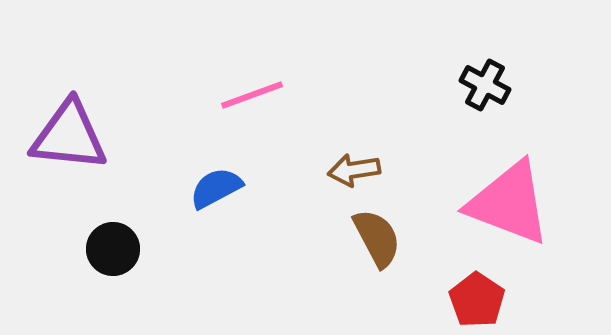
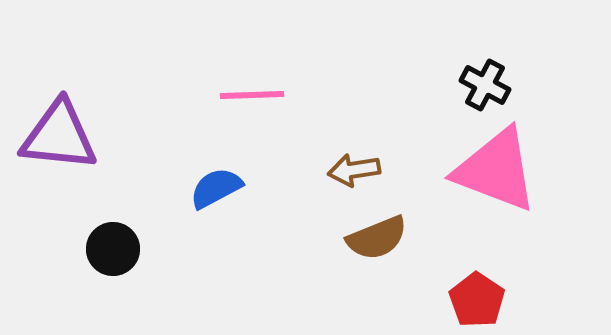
pink line: rotated 18 degrees clockwise
purple triangle: moved 10 px left
pink triangle: moved 13 px left, 33 px up
brown semicircle: rotated 96 degrees clockwise
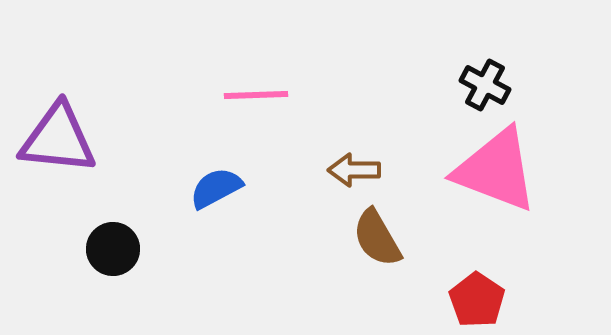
pink line: moved 4 px right
purple triangle: moved 1 px left, 3 px down
brown arrow: rotated 9 degrees clockwise
brown semicircle: rotated 82 degrees clockwise
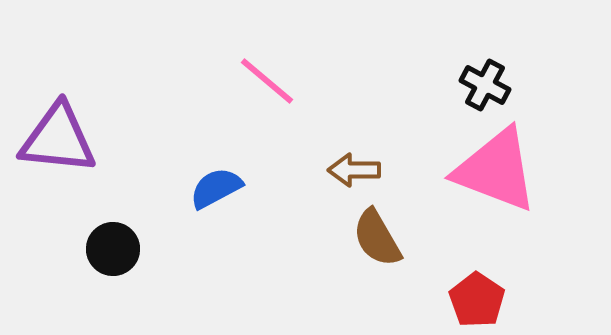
pink line: moved 11 px right, 14 px up; rotated 42 degrees clockwise
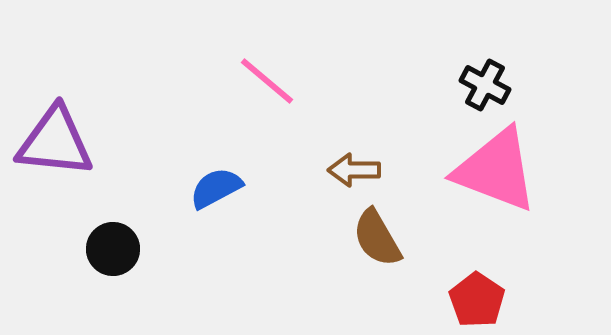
purple triangle: moved 3 px left, 3 px down
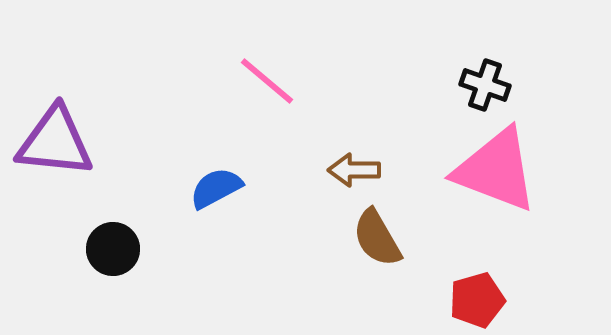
black cross: rotated 9 degrees counterclockwise
red pentagon: rotated 22 degrees clockwise
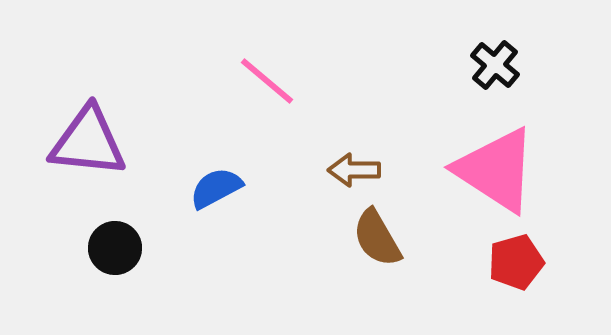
black cross: moved 10 px right, 20 px up; rotated 21 degrees clockwise
purple triangle: moved 33 px right
pink triangle: rotated 12 degrees clockwise
black circle: moved 2 px right, 1 px up
red pentagon: moved 39 px right, 38 px up
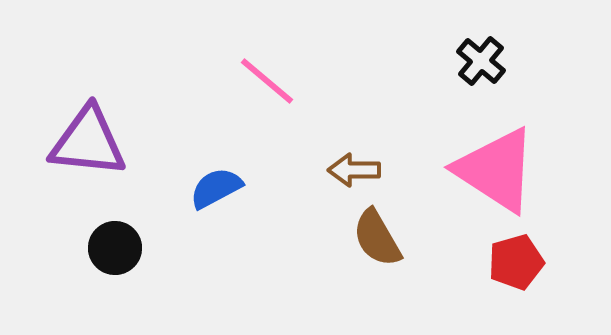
black cross: moved 14 px left, 4 px up
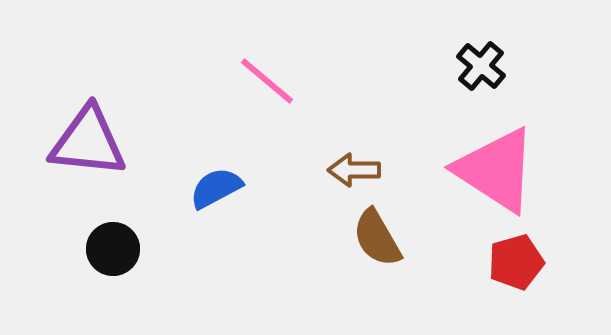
black cross: moved 5 px down
black circle: moved 2 px left, 1 px down
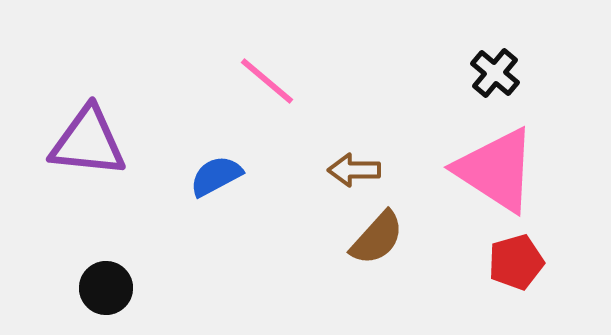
black cross: moved 14 px right, 7 px down
blue semicircle: moved 12 px up
brown semicircle: rotated 108 degrees counterclockwise
black circle: moved 7 px left, 39 px down
